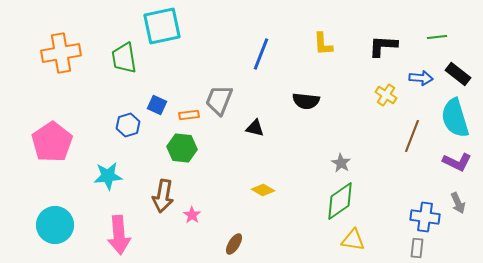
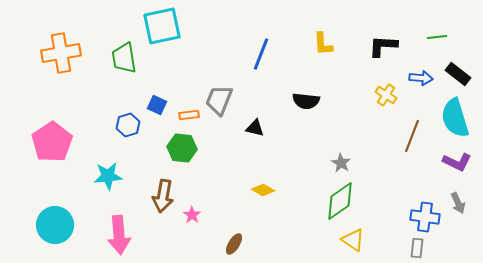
yellow triangle: rotated 25 degrees clockwise
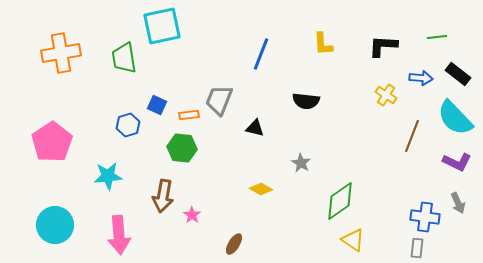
cyan semicircle: rotated 27 degrees counterclockwise
gray star: moved 40 px left
yellow diamond: moved 2 px left, 1 px up
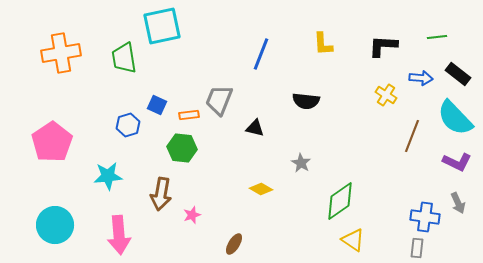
brown arrow: moved 2 px left, 2 px up
pink star: rotated 18 degrees clockwise
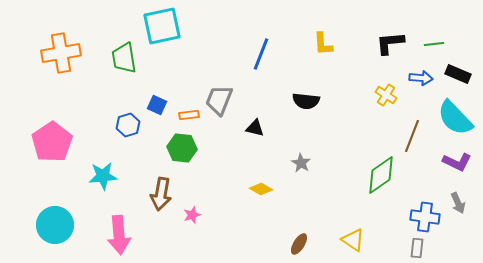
green line: moved 3 px left, 7 px down
black L-shape: moved 7 px right, 3 px up; rotated 8 degrees counterclockwise
black rectangle: rotated 15 degrees counterclockwise
cyan star: moved 5 px left
green diamond: moved 41 px right, 26 px up
brown ellipse: moved 65 px right
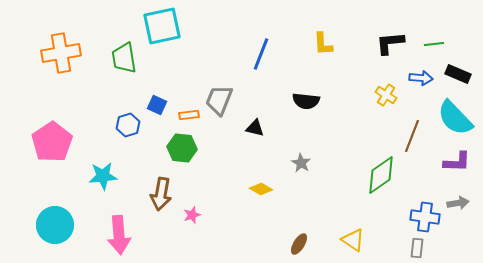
purple L-shape: rotated 24 degrees counterclockwise
gray arrow: rotated 75 degrees counterclockwise
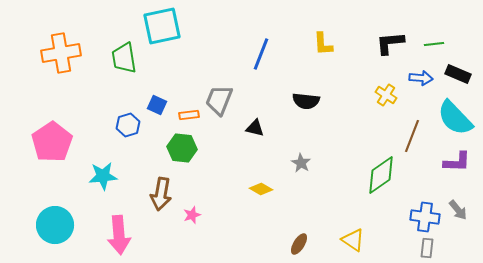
gray arrow: moved 7 px down; rotated 60 degrees clockwise
gray rectangle: moved 10 px right
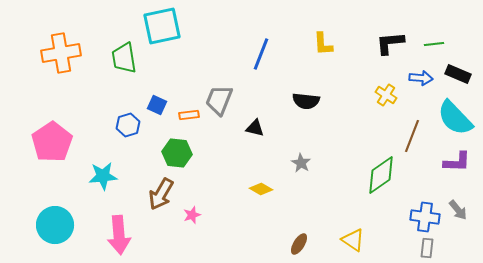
green hexagon: moved 5 px left, 5 px down
brown arrow: rotated 20 degrees clockwise
